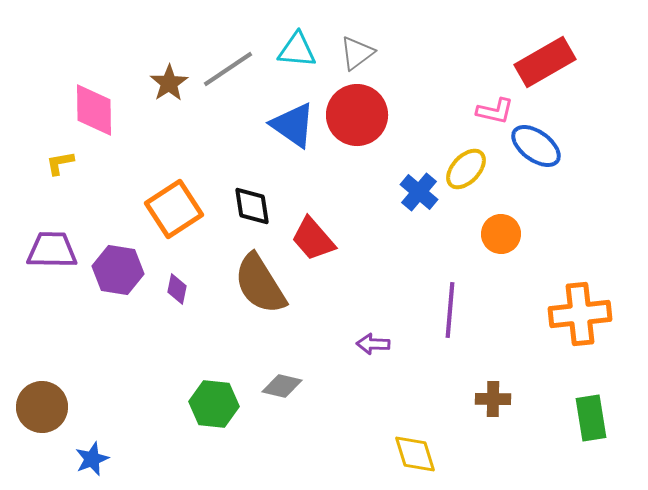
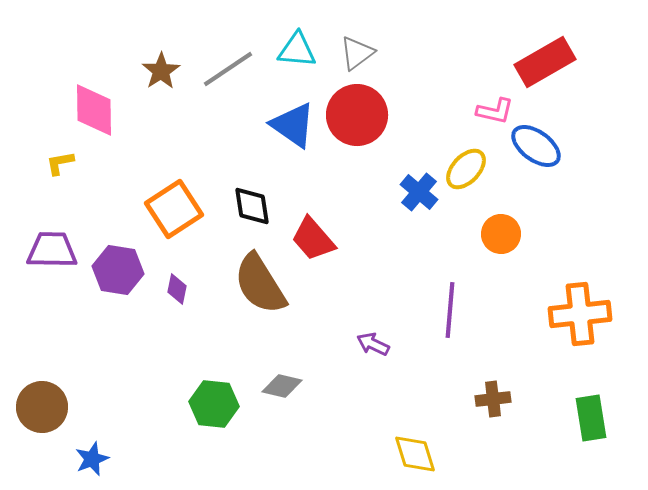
brown star: moved 8 px left, 12 px up
purple arrow: rotated 24 degrees clockwise
brown cross: rotated 8 degrees counterclockwise
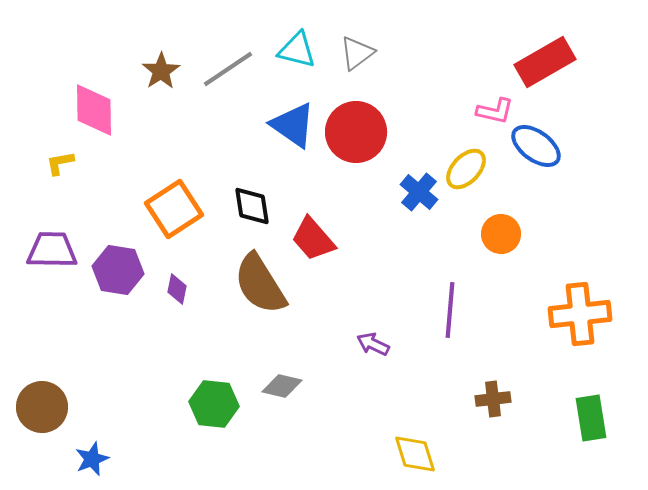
cyan triangle: rotated 9 degrees clockwise
red circle: moved 1 px left, 17 px down
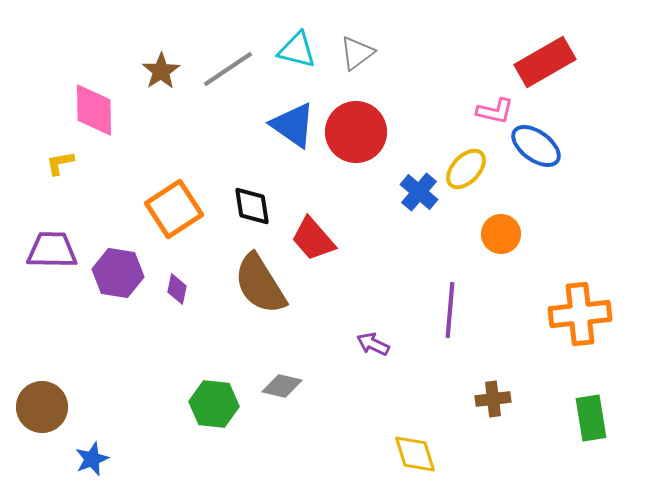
purple hexagon: moved 3 px down
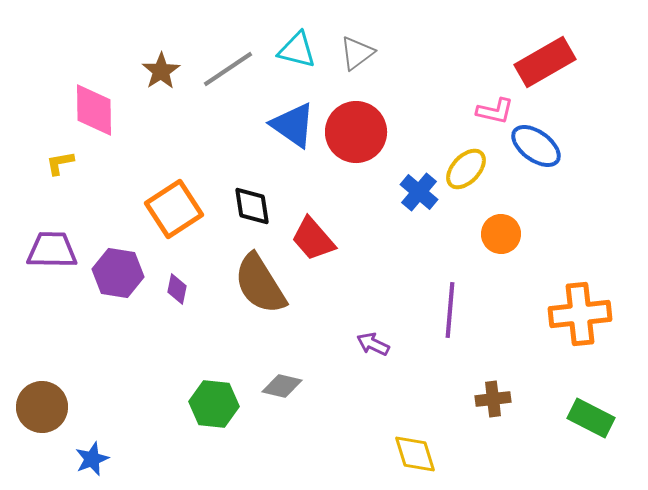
green rectangle: rotated 54 degrees counterclockwise
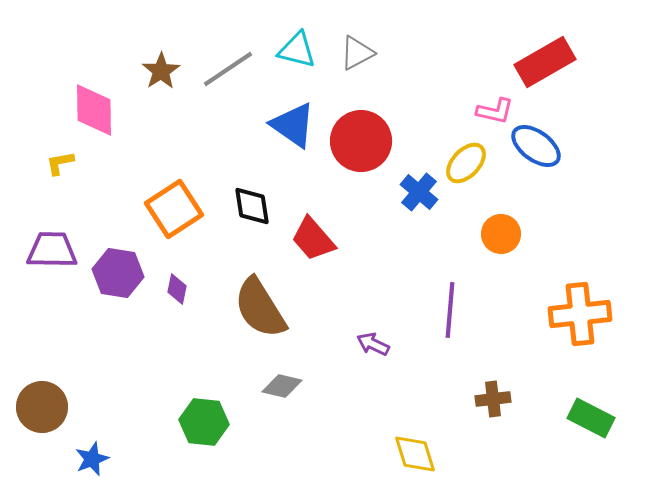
gray triangle: rotated 9 degrees clockwise
red circle: moved 5 px right, 9 px down
yellow ellipse: moved 6 px up
brown semicircle: moved 24 px down
green hexagon: moved 10 px left, 18 px down
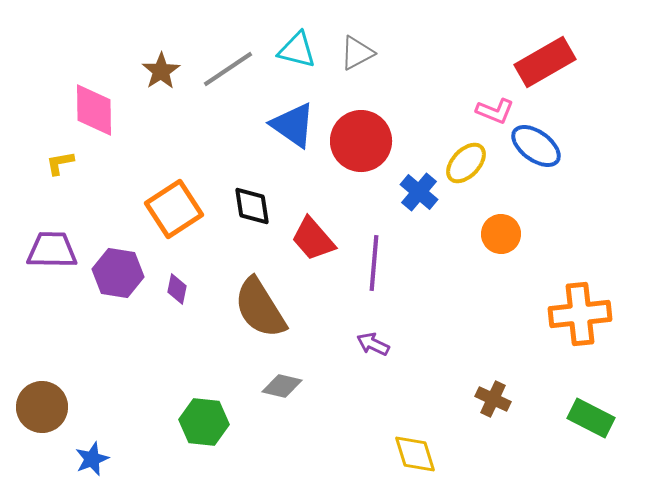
pink L-shape: rotated 9 degrees clockwise
purple line: moved 76 px left, 47 px up
brown cross: rotated 32 degrees clockwise
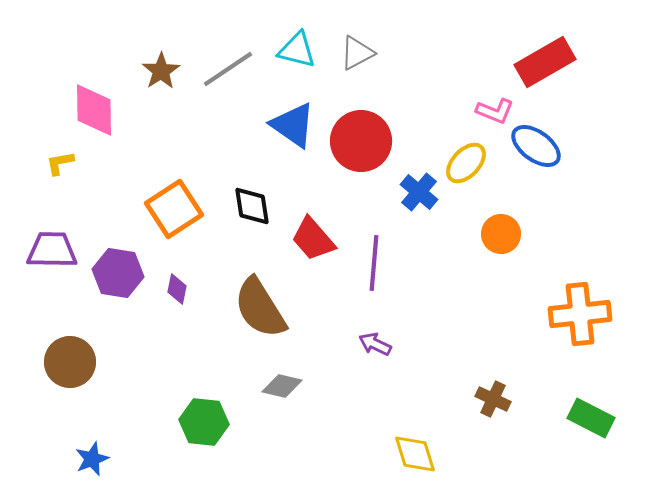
purple arrow: moved 2 px right
brown circle: moved 28 px right, 45 px up
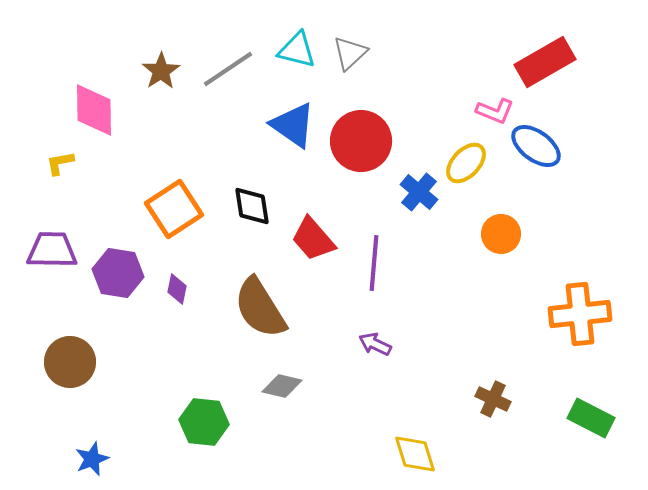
gray triangle: moved 7 px left; rotated 15 degrees counterclockwise
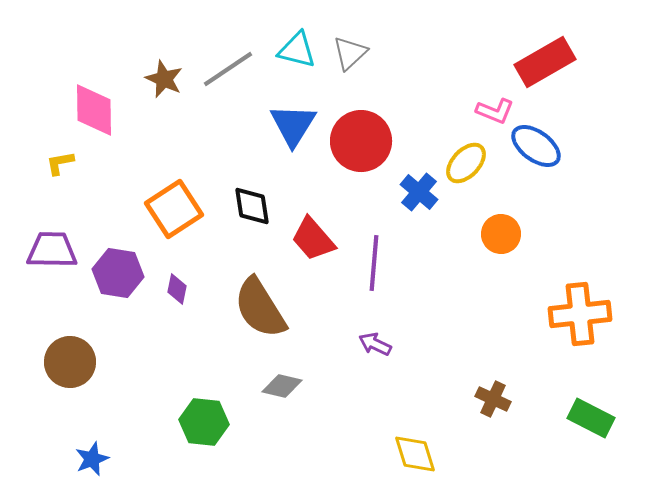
brown star: moved 3 px right, 8 px down; rotated 15 degrees counterclockwise
blue triangle: rotated 27 degrees clockwise
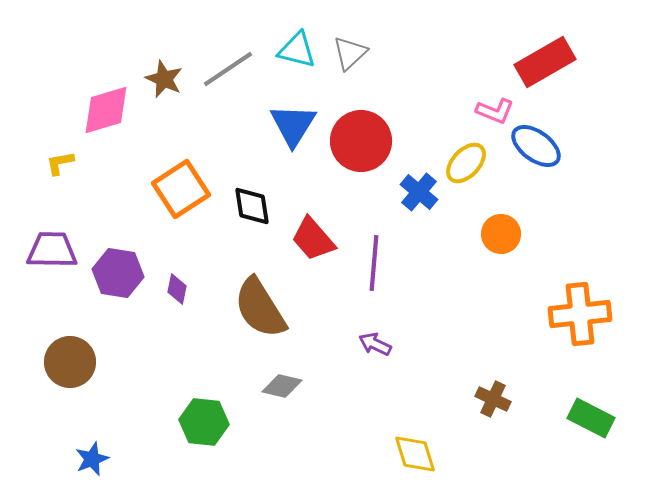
pink diamond: moved 12 px right; rotated 74 degrees clockwise
orange square: moved 7 px right, 20 px up
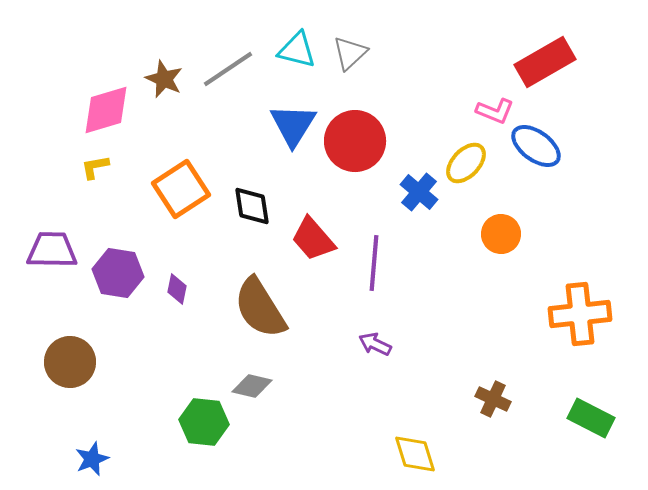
red circle: moved 6 px left
yellow L-shape: moved 35 px right, 4 px down
gray diamond: moved 30 px left
